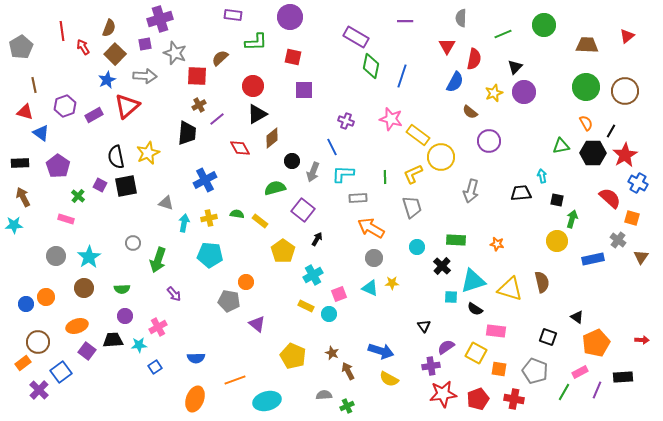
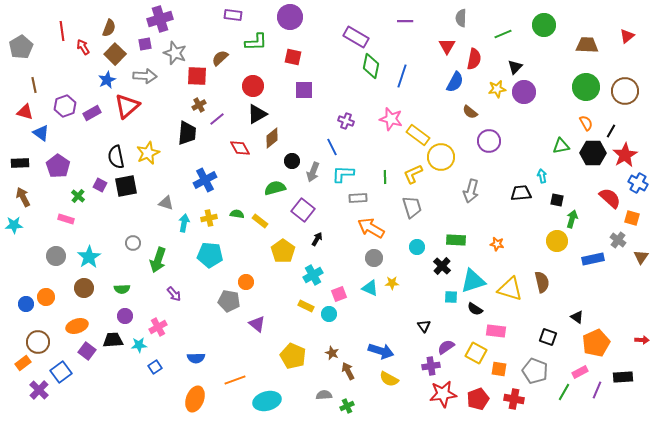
yellow star at (494, 93): moved 3 px right, 4 px up; rotated 12 degrees clockwise
purple rectangle at (94, 115): moved 2 px left, 2 px up
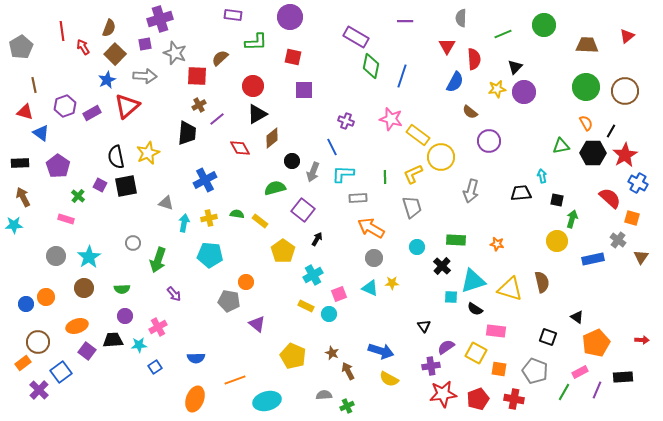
red semicircle at (474, 59): rotated 15 degrees counterclockwise
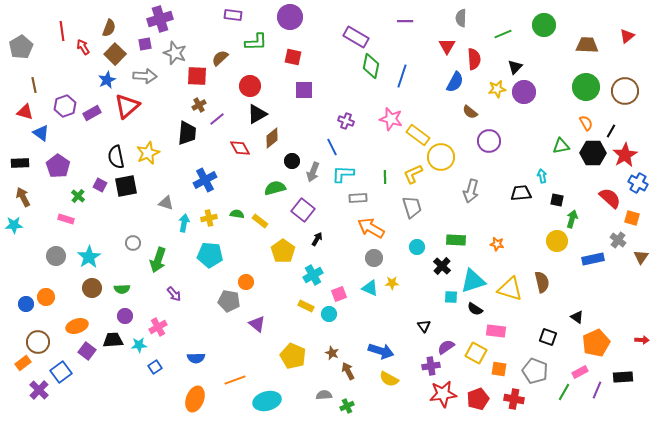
red circle at (253, 86): moved 3 px left
brown circle at (84, 288): moved 8 px right
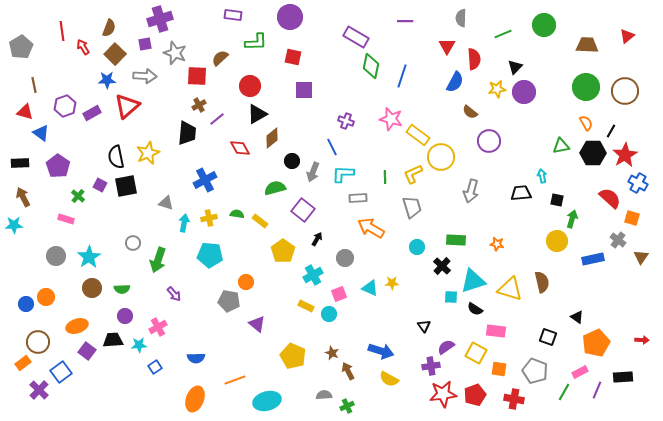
blue star at (107, 80): rotated 24 degrees clockwise
gray circle at (374, 258): moved 29 px left
red pentagon at (478, 399): moved 3 px left, 4 px up
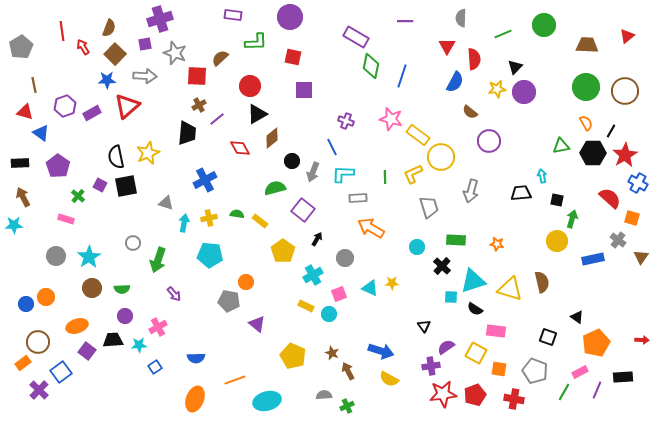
gray trapezoid at (412, 207): moved 17 px right
